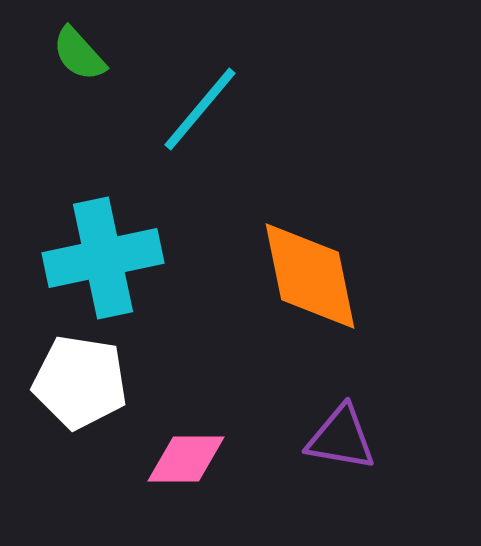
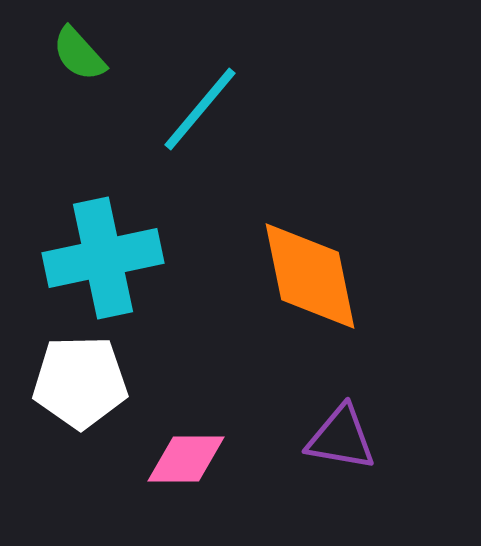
white pentagon: rotated 10 degrees counterclockwise
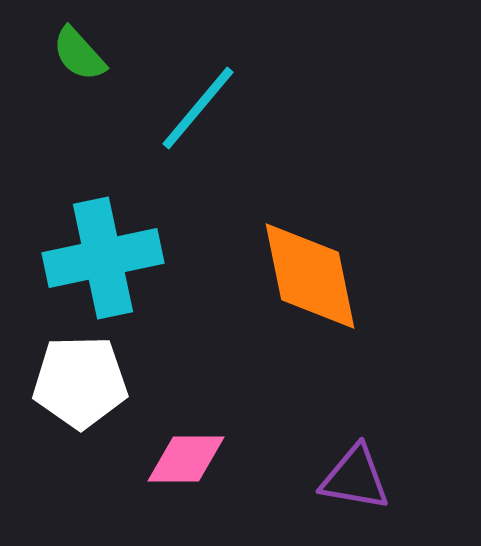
cyan line: moved 2 px left, 1 px up
purple triangle: moved 14 px right, 40 px down
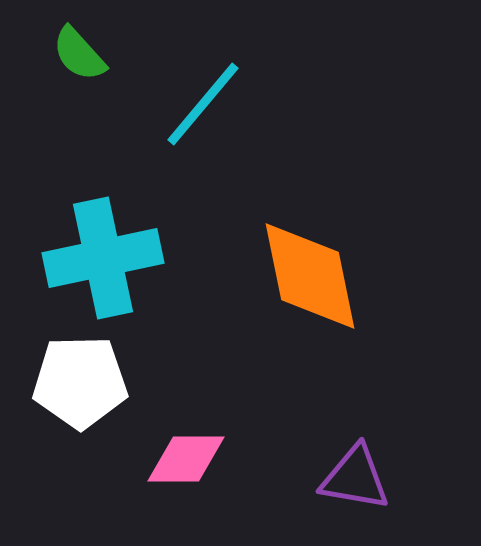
cyan line: moved 5 px right, 4 px up
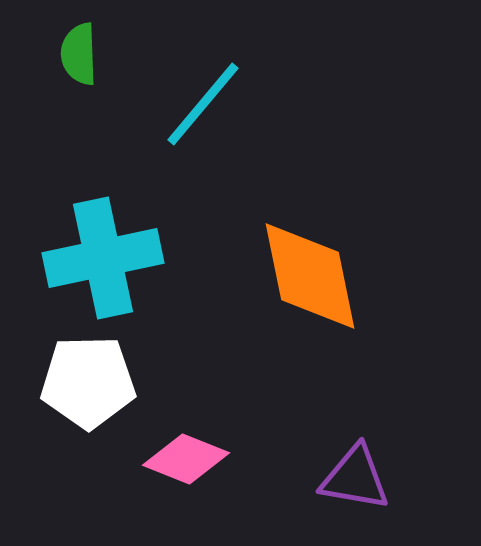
green semicircle: rotated 40 degrees clockwise
white pentagon: moved 8 px right
pink diamond: rotated 22 degrees clockwise
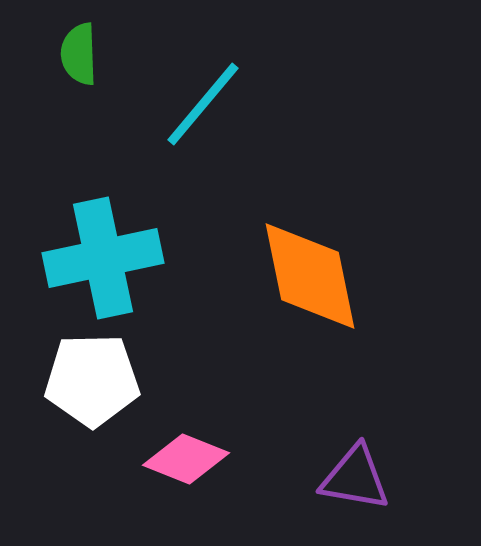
white pentagon: moved 4 px right, 2 px up
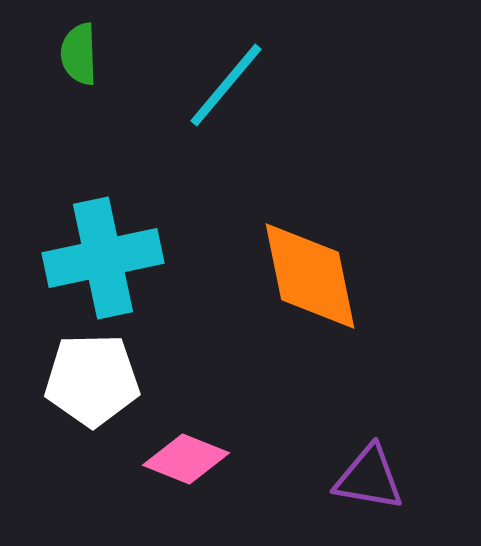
cyan line: moved 23 px right, 19 px up
purple triangle: moved 14 px right
